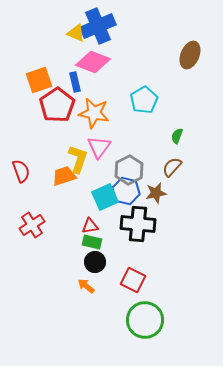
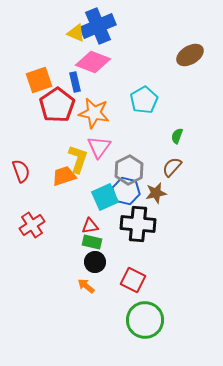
brown ellipse: rotated 36 degrees clockwise
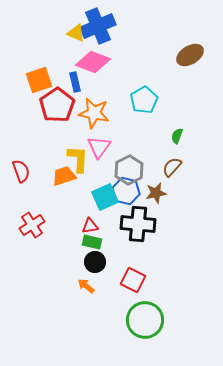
yellow L-shape: rotated 16 degrees counterclockwise
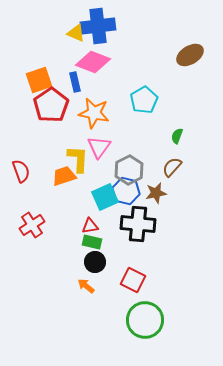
blue cross: rotated 16 degrees clockwise
red pentagon: moved 6 px left
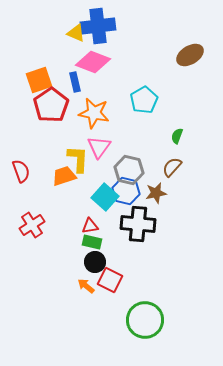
gray hexagon: rotated 20 degrees counterclockwise
cyan square: rotated 24 degrees counterclockwise
red square: moved 23 px left
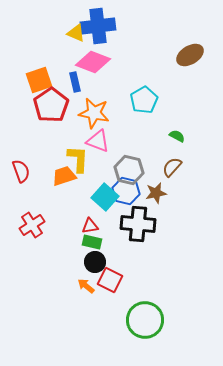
green semicircle: rotated 98 degrees clockwise
pink triangle: moved 1 px left, 6 px up; rotated 45 degrees counterclockwise
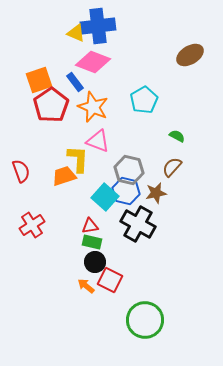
blue rectangle: rotated 24 degrees counterclockwise
orange star: moved 1 px left, 6 px up; rotated 12 degrees clockwise
black cross: rotated 24 degrees clockwise
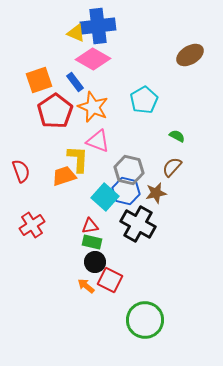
pink diamond: moved 3 px up; rotated 8 degrees clockwise
red pentagon: moved 4 px right, 6 px down
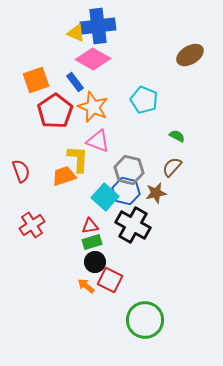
orange square: moved 3 px left
cyan pentagon: rotated 20 degrees counterclockwise
black cross: moved 5 px left, 1 px down
green rectangle: rotated 30 degrees counterclockwise
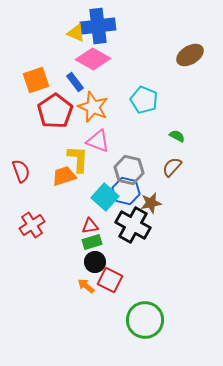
brown star: moved 5 px left, 10 px down
